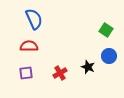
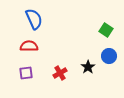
black star: rotated 16 degrees clockwise
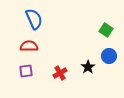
purple square: moved 2 px up
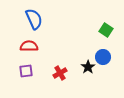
blue circle: moved 6 px left, 1 px down
